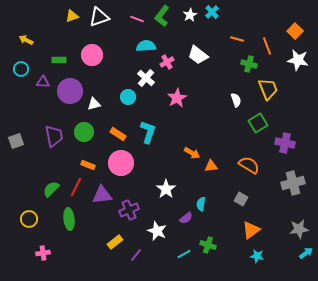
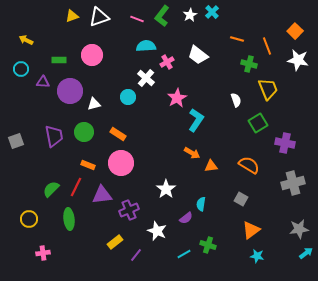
cyan L-shape at (148, 132): moved 48 px right, 12 px up; rotated 15 degrees clockwise
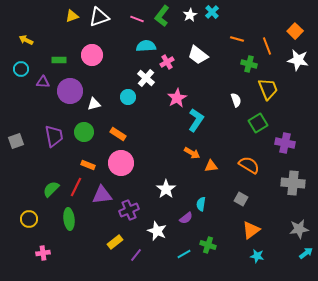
gray cross at (293, 183): rotated 20 degrees clockwise
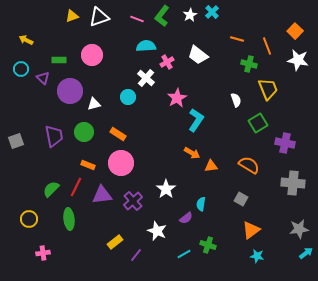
purple triangle at (43, 82): moved 4 px up; rotated 40 degrees clockwise
purple cross at (129, 210): moved 4 px right, 9 px up; rotated 18 degrees counterclockwise
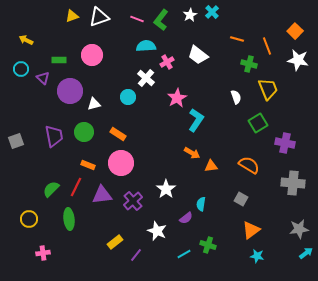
green L-shape at (162, 16): moved 1 px left, 4 px down
white semicircle at (236, 100): moved 3 px up
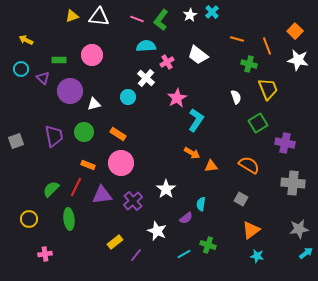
white triangle at (99, 17): rotated 25 degrees clockwise
pink cross at (43, 253): moved 2 px right, 1 px down
